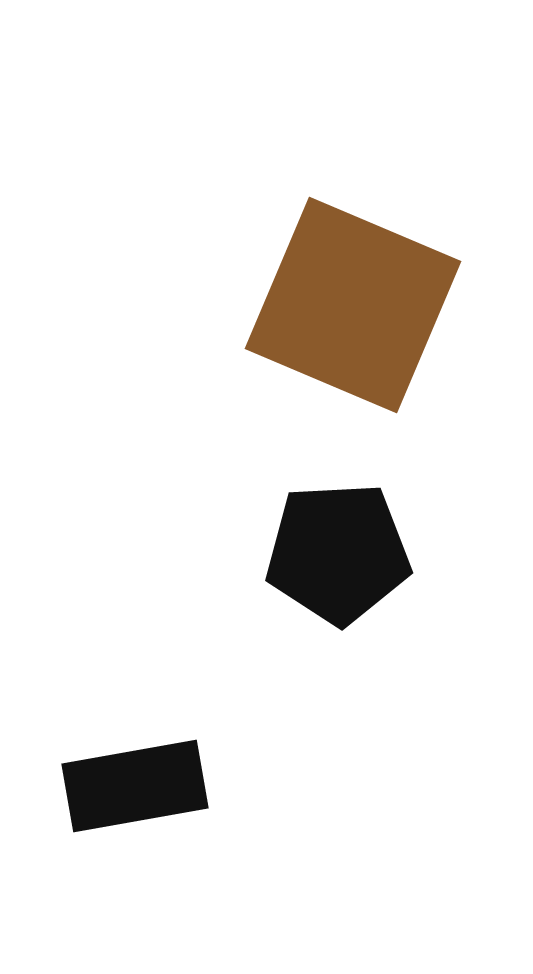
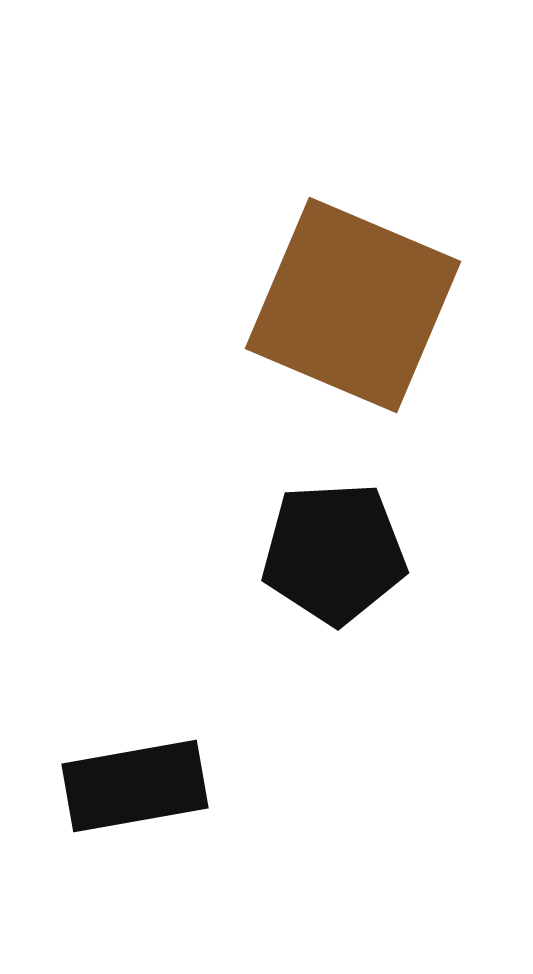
black pentagon: moved 4 px left
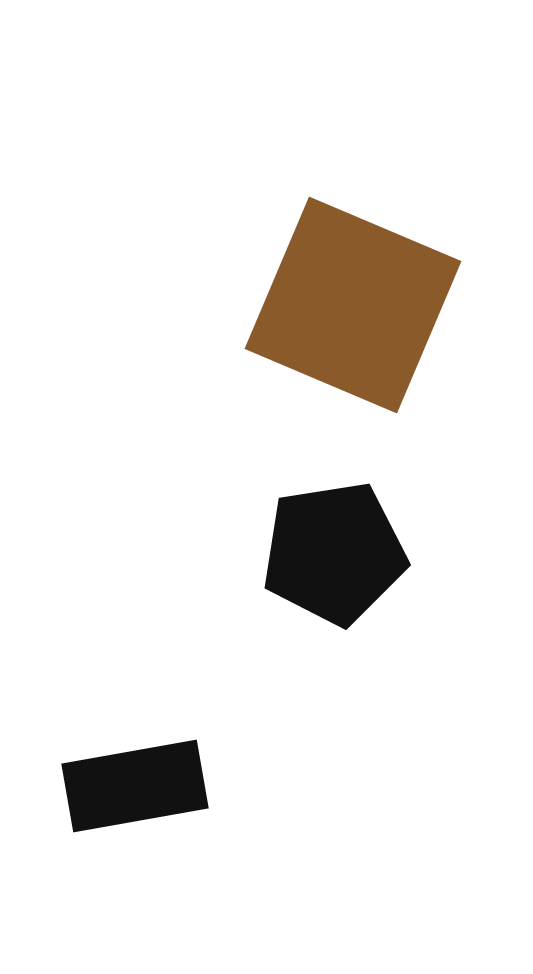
black pentagon: rotated 6 degrees counterclockwise
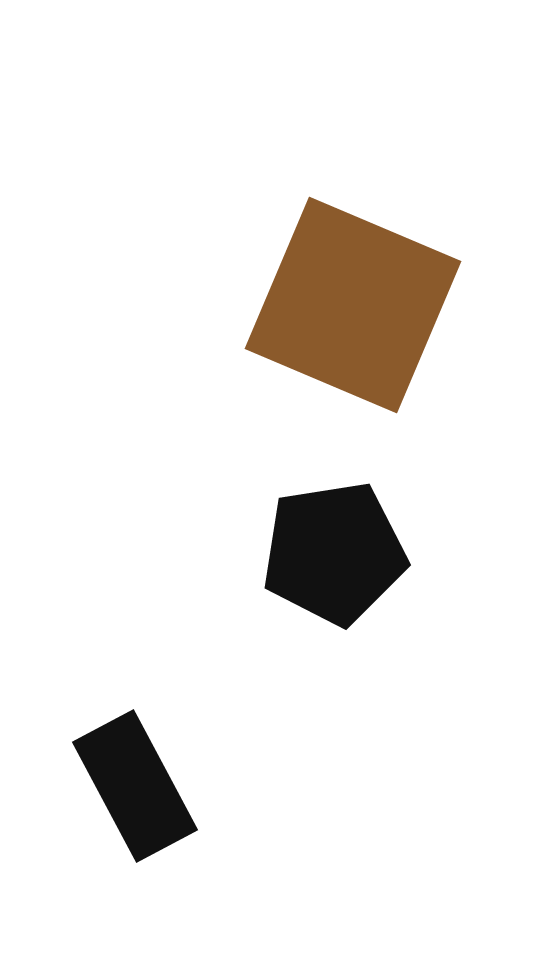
black rectangle: rotated 72 degrees clockwise
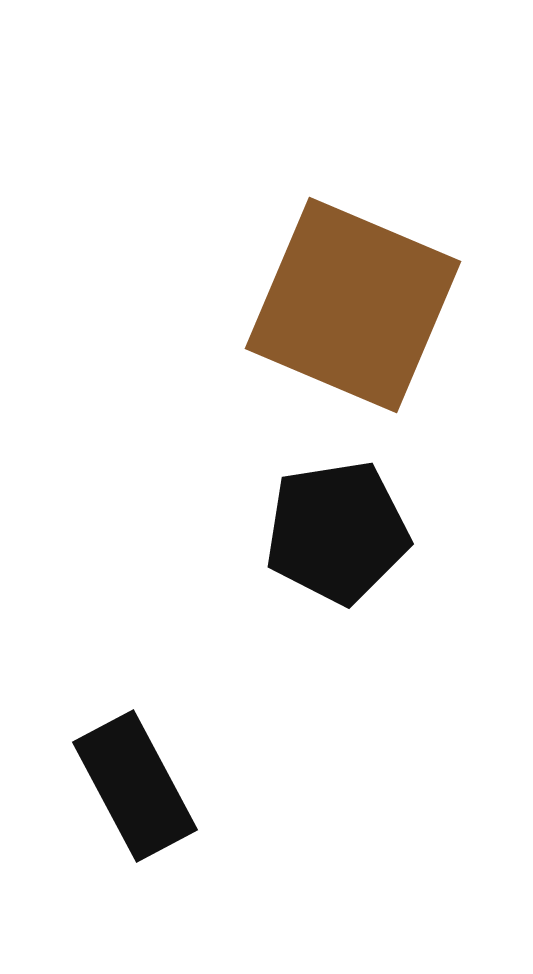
black pentagon: moved 3 px right, 21 px up
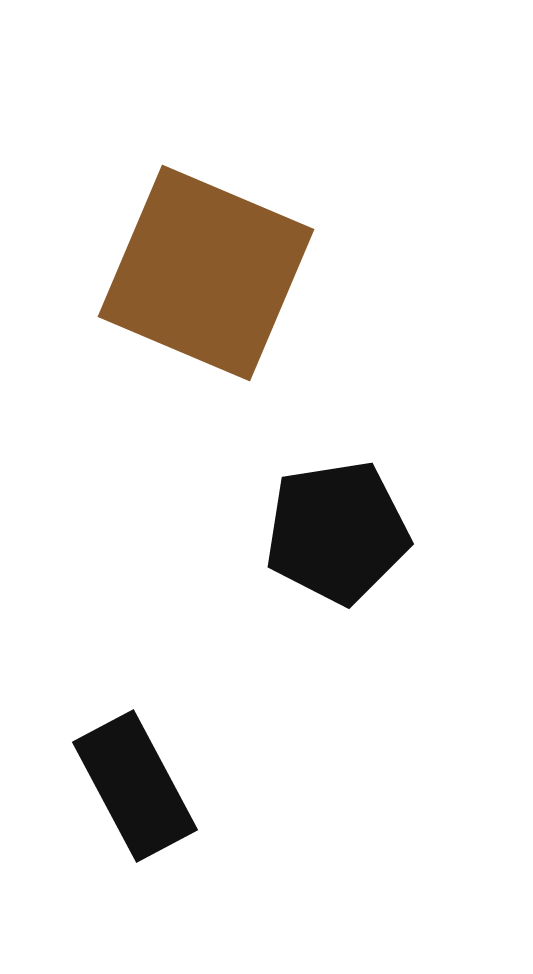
brown square: moved 147 px left, 32 px up
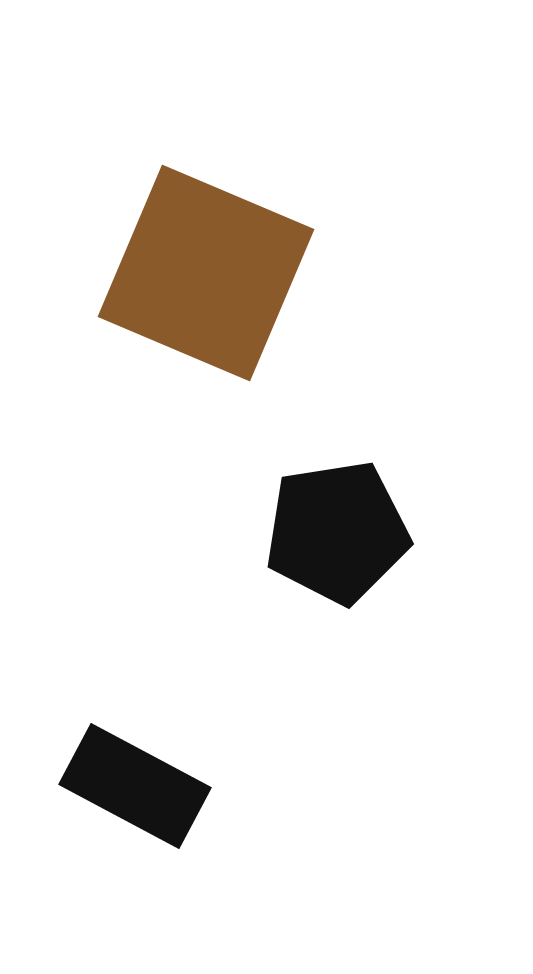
black rectangle: rotated 34 degrees counterclockwise
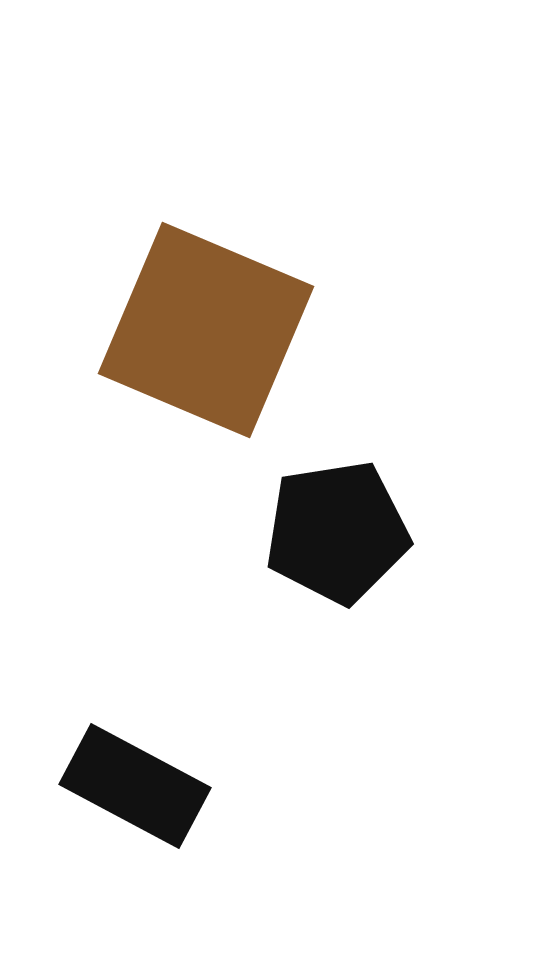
brown square: moved 57 px down
